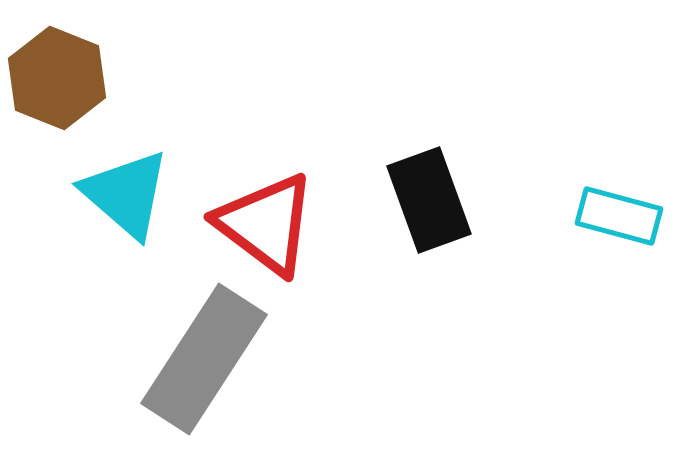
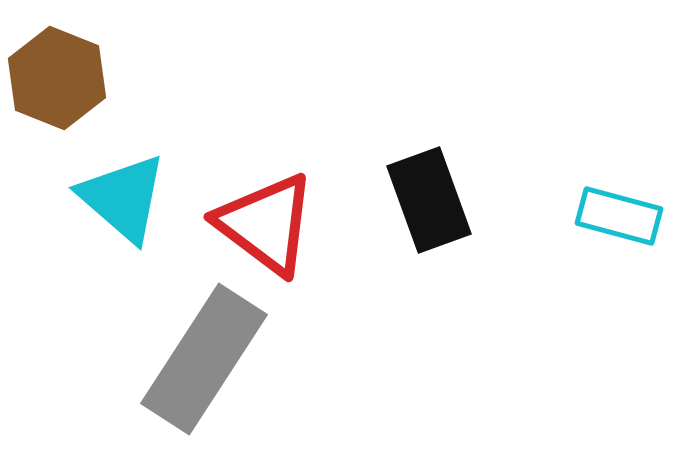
cyan triangle: moved 3 px left, 4 px down
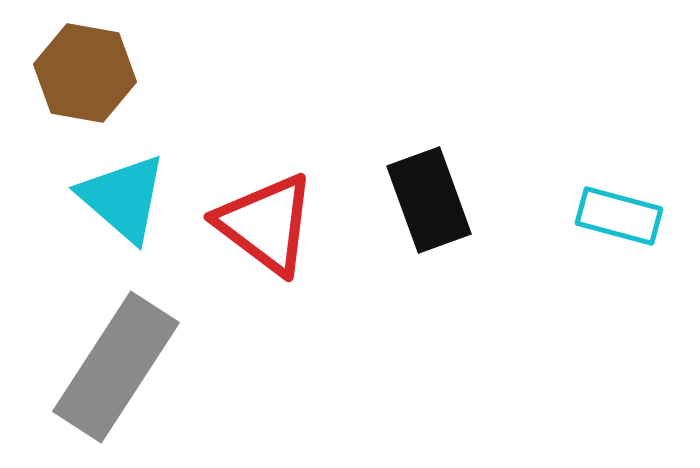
brown hexagon: moved 28 px right, 5 px up; rotated 12 degrees counterclockwise
gray rectangle: moved 88 px left, 8 px down
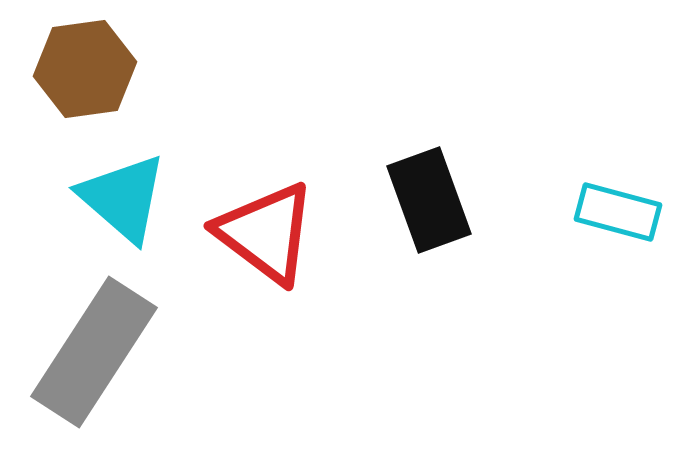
brown hexagon: moved 4 px up; rotated 18 degrees counterclockwise
cyan rectangle: moved 1 px left, 4 px up
red triangle: moved 9 px down
gray rectangle: moved 22 px left, 15 px up
